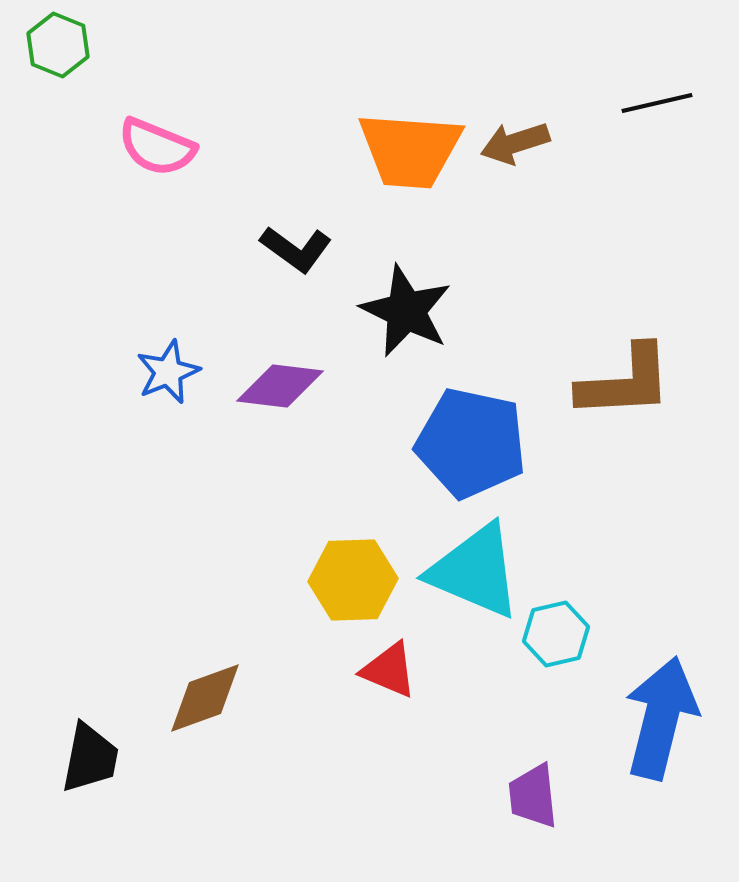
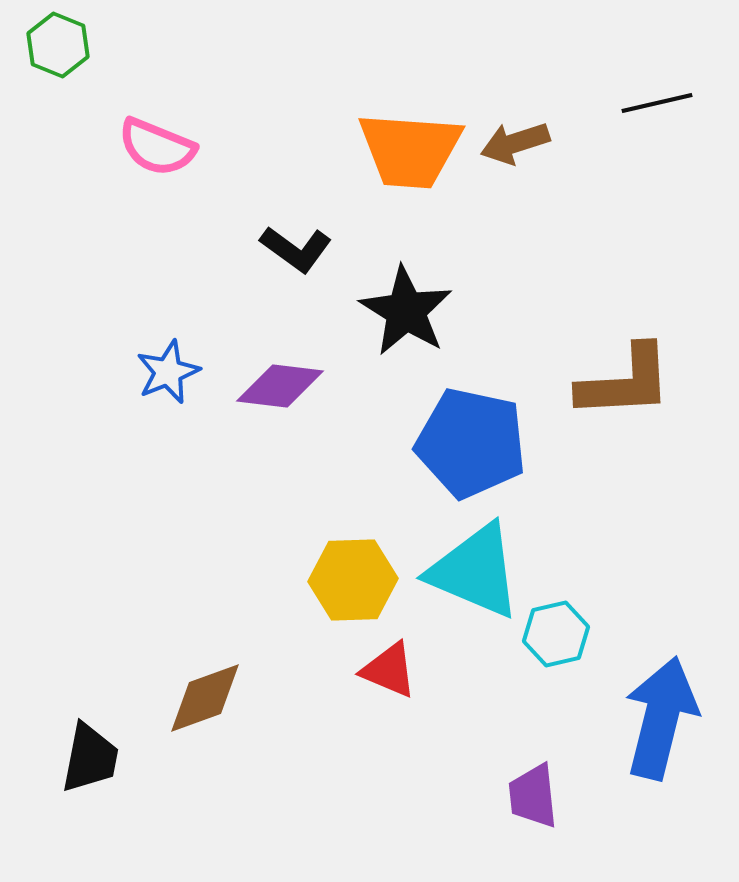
black star: rotated 6 degrees clockwise
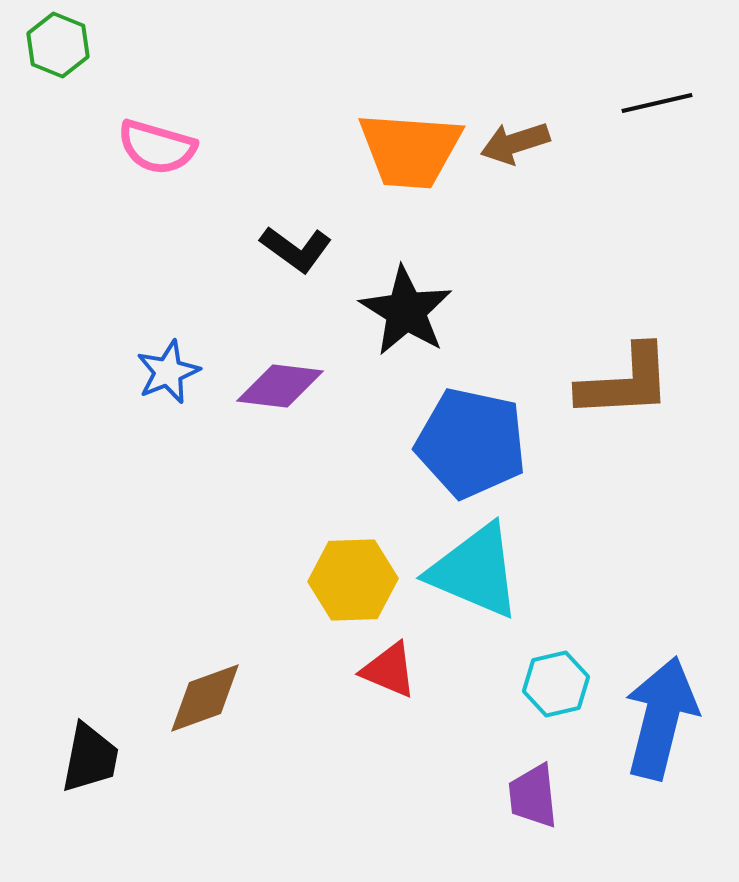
pink semicircle: rotated 6 degrees counterclockwise
cyan hexagon: moved 50 px down
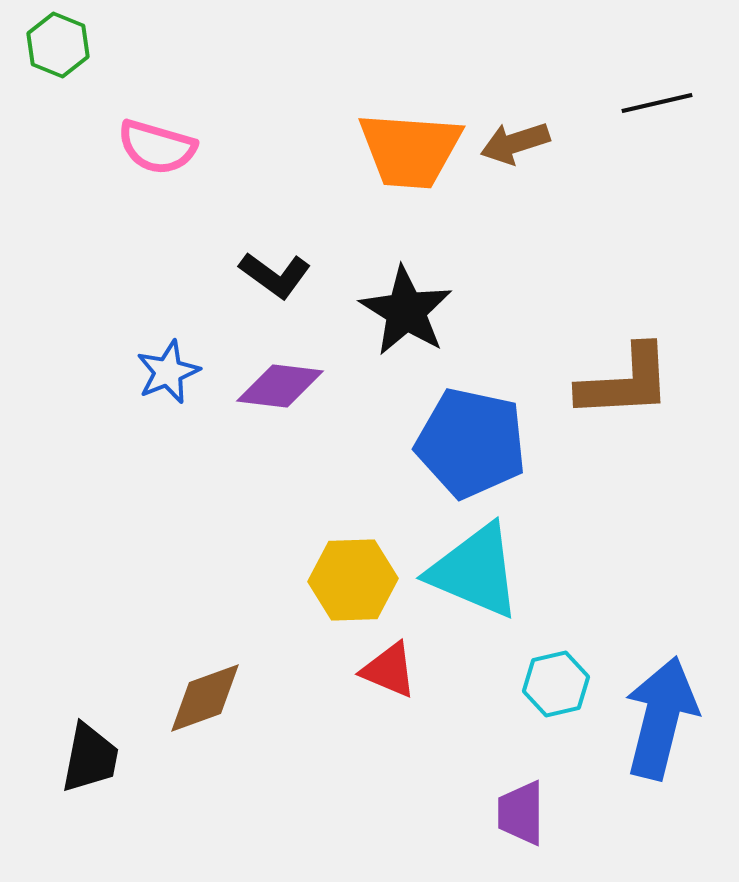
black L-shape: moved 21 px left, 26 px down
purple trapezoid: moved 12 px left, 17 px down; rotated 6 degrees clockwise
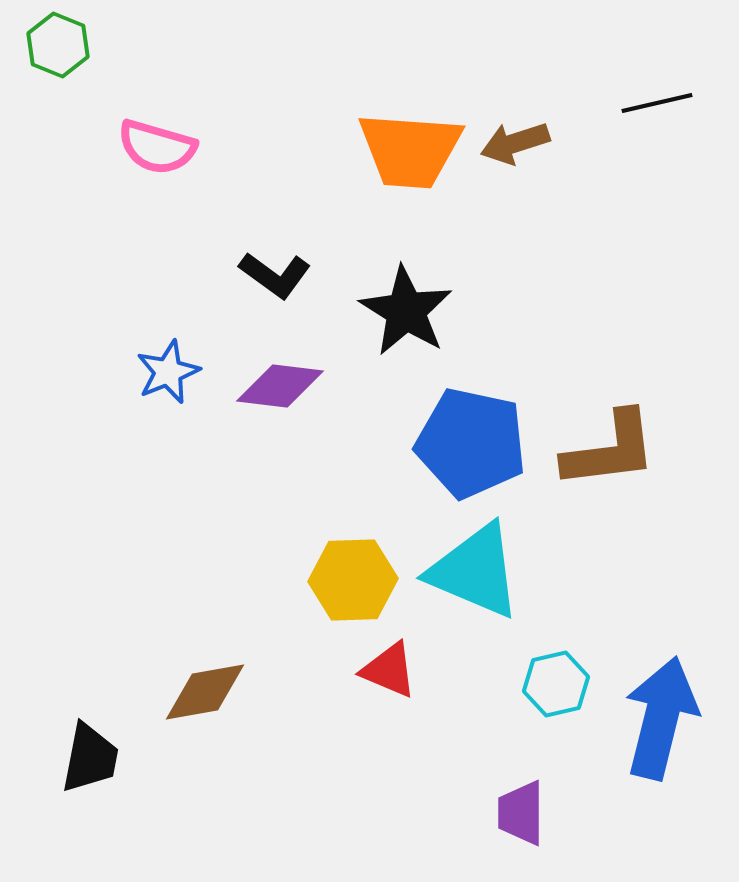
brown L-shape: moved 15 px left, 68 px down; rotated 4 degrees counterclockwise
brown diamond: moved 6 px up; rotated 10 degrees clockwise
